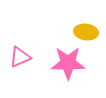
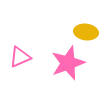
pink star: rotated 20 degrees counterclockwise
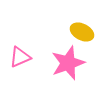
yellow ellipse: moved 4 px left; rotated 20 degrees clockwise
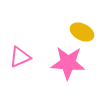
pink star: rotated 24 degrees clockwise
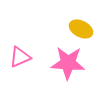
yellow ellipse: moved 1 px left, 3 px up
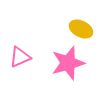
pink star: rotated 20 degrees counterclockwise
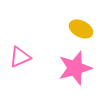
pink star: moved 7 px right, 5 px down
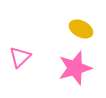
pink triangle: rotated 20 degrees counterclockwise
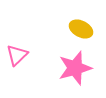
pink triangle: moved 3 px left, 2 px up
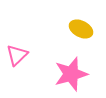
pink star: moved 4 px left, 6 px down
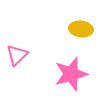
yellow ellipse: rotated 20 degrees counterclockwise
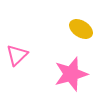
yellow ellipse: rotated 25 degrees clockwise
